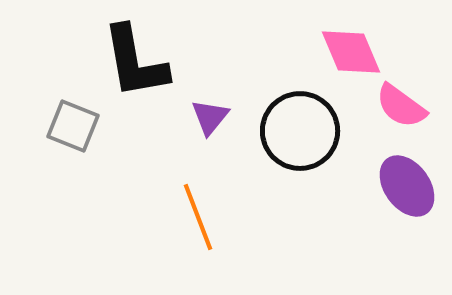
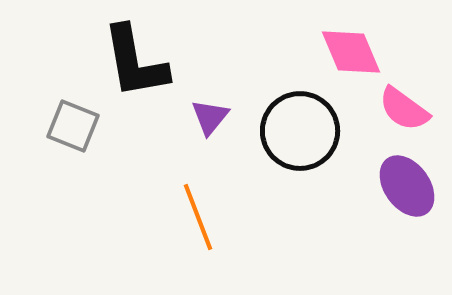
pink semicircle: moved 3 px right, 3 px down
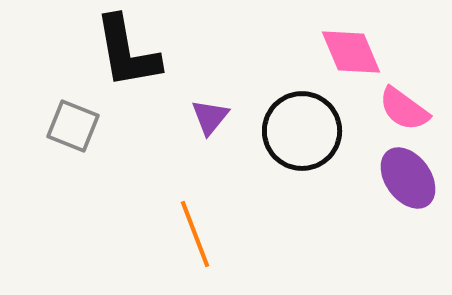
black L-shape: moved 8 px left, 10 px up
black circle: moved 2 px right
purple ellipse: moved 1 px right, 8 px up
orange line: moved 3 px left, 17 px down
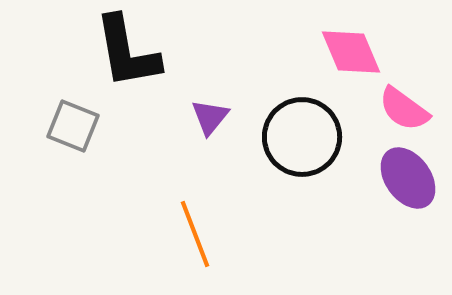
black circle: moved 6 px down
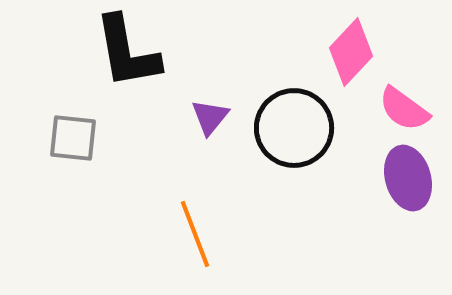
pink diamond: rotated 66 degrees clockwise
gray square: moved 12 px down; rotated 16 degrees counterclockwise
black circle: moved 8 px left, 9 px up
purple ellipse: rotated 20 degrees clockwise
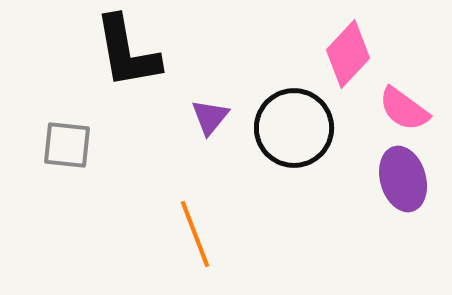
pink diamond: moved 3 px left, 2 px down
gray square: moved 6 px left, 7 px down
purple ellipse: moved 5 px left, 1 px down
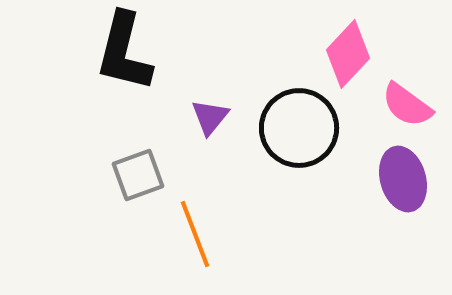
black L-shape: moved 3 px left; rotated 24 degrees clockwise
pink semicircle: moved 3 px right, 4 px up
black circle: moved 5 px right
gray square: moved 71 px right, 30 px down; rotated 26 degrees counterclockwise
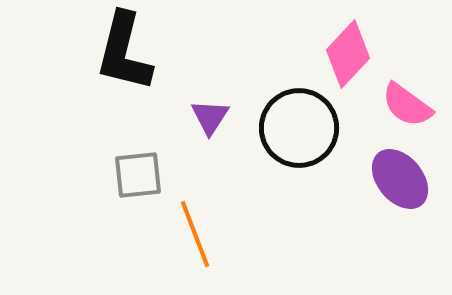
purple triangle: rotated 6 degrees counterclockwise
gray square: rotated 14 degrees clockwise
purple ellipse: moved 3 px left; rotated 24 degrees counterclockwise
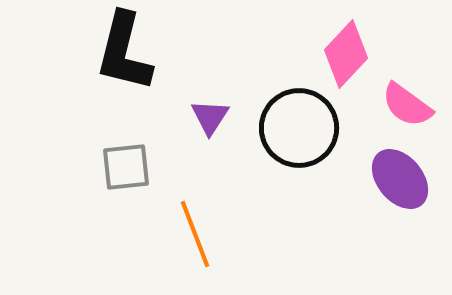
pink diamond: moved 2 px left
gray square: moved 12 px left, 8 px up
